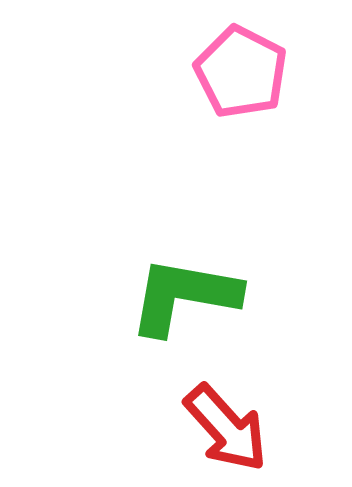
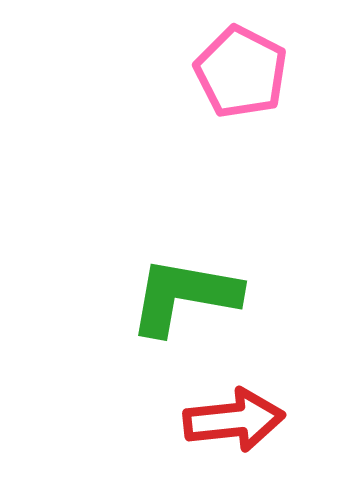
red arrow: moved 8 px right, 8 px up; rotated 54 degrees counterclockwise
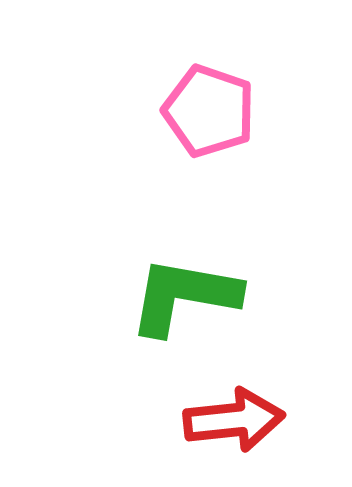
pink pentagon: moved 32 px left, 39 px down; rotated 8 degrees counterclockwise
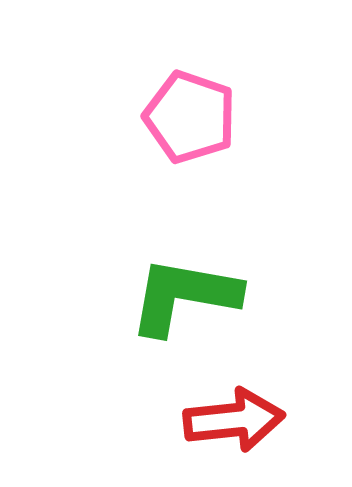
pink pentagon: moved 19 px left, 6 px down
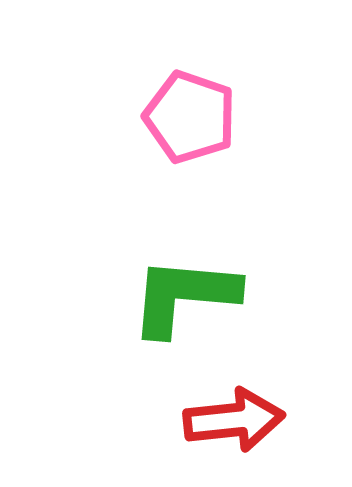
green L-shape: rotated 5 degrees counterclockwise
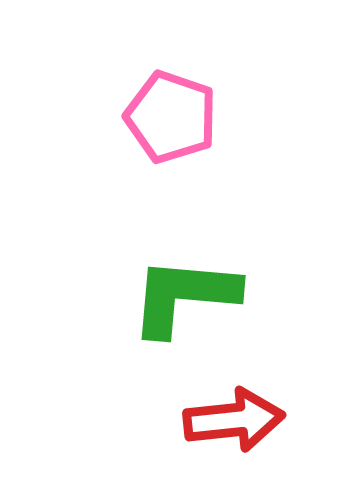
pink pentagon: moved 19 px left
